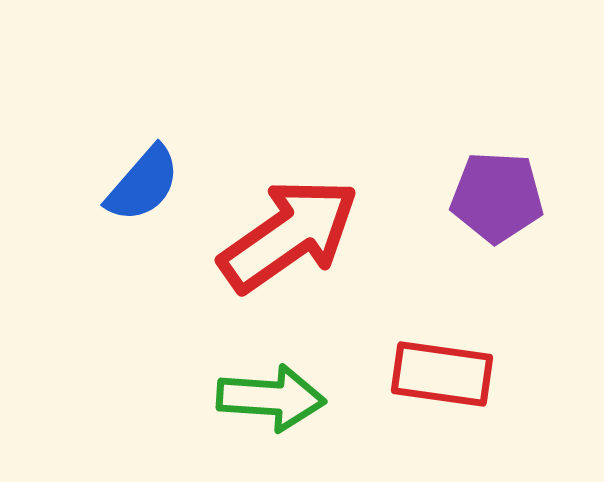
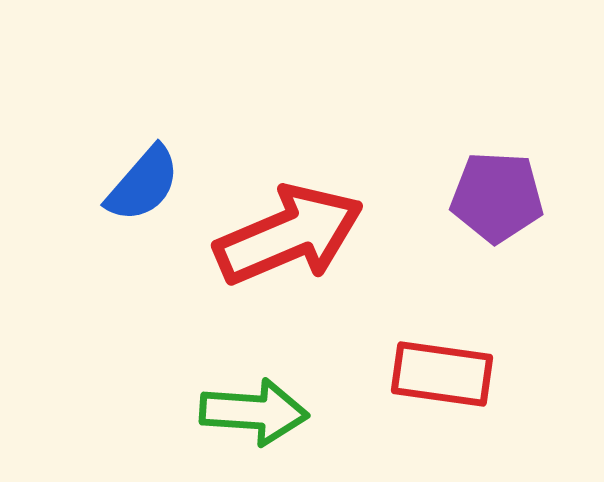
red arrow: rotated 12 degrees clockwise
green arrow: moved 17 px left, 14 px down
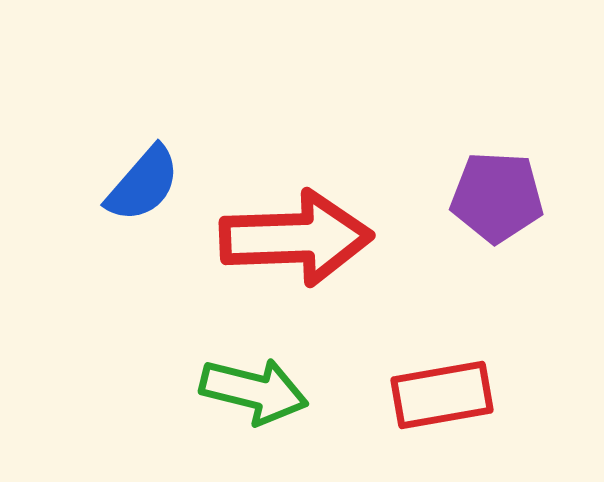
red arrow: moved 7 px right, 3 px down; rotated 21 degrees clockwise
red rectangle: moved 21 px down; rotated 18 degrees counterclockwise
green arrow: moved 21 px up; rotated 10 degrees clockwise
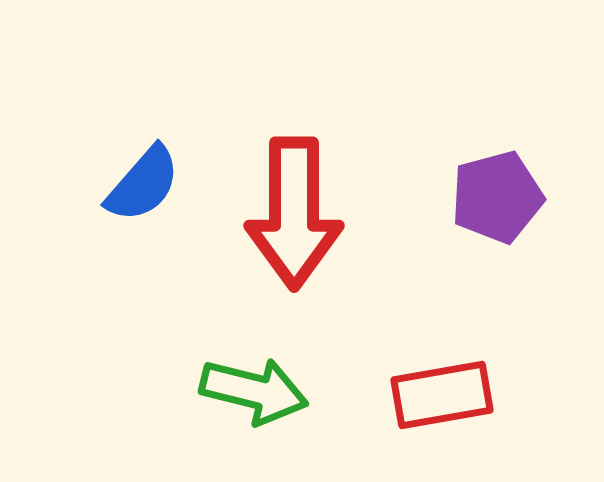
purple pentagon: rotated 18 degrees counterclockwise
red arrow: moved 2 px left, 25 px up; rotated 92 degrees clockwise
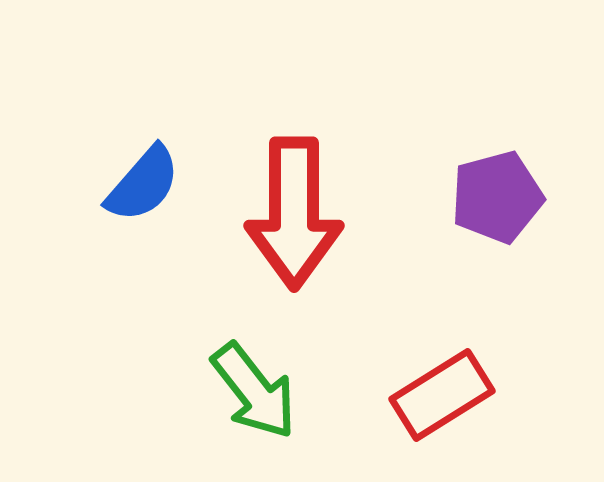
green arrow: rotated 38 degrees clockwise
red rectangle: rotated 22 degrees counterclockwise
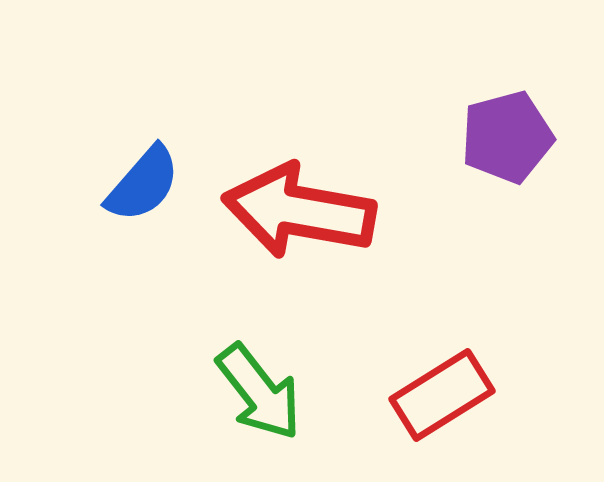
purple pentagon: moved 10 px right, 60 px up
red arrow: moved 5 px right, 2 px up; rotated 100 degrees clockwise
green arrow: moved 5 px right, 1 px down
